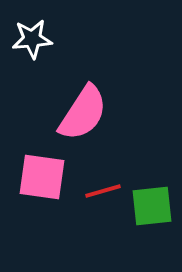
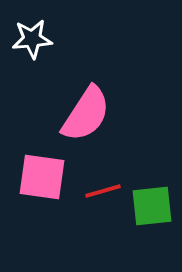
pink semicircle: moved 3 px right, 1 px down
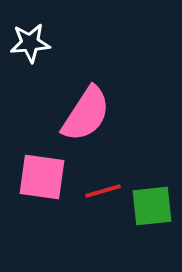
white star: moved 2 px left, 4 px down
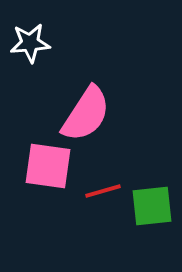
pink square: moved 6 px right, 11 px up
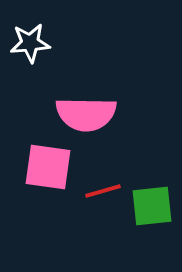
pink semicircle: rotated 58 degrees clockwise
pink square: moved 1 px down
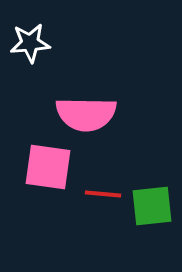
red line: moved 3 px down; rotated 21 degrees clockwise
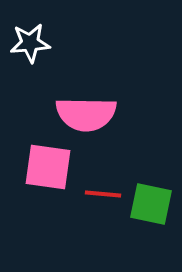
green square: moved 1 px left, 2 px up; rotated 18 degrees clockwise
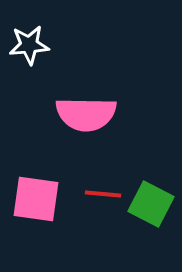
white star: moved 1 px left, 2 px down
pink square: moved 12 px left, 32 px down
green square: rotated 15 degrees clockwise
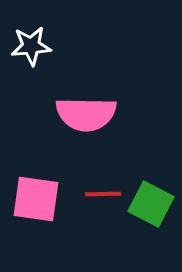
white star: moved 2 px right, 1 px down
red line: rotated 6 degrees counterclockwise
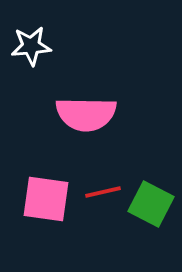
red line: moved 2 px up; rotated 12 degrees counterclockwise
pink square: moved 10 px right
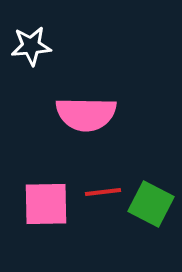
red line: rotated 6 degrees clockwise
pink square: moved 5 px down; rotated 9 degrees counterclockwise
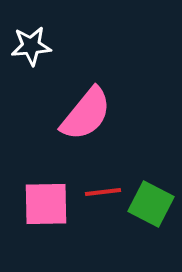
pink semicircle: rotated 52 degrees counterclockwise
